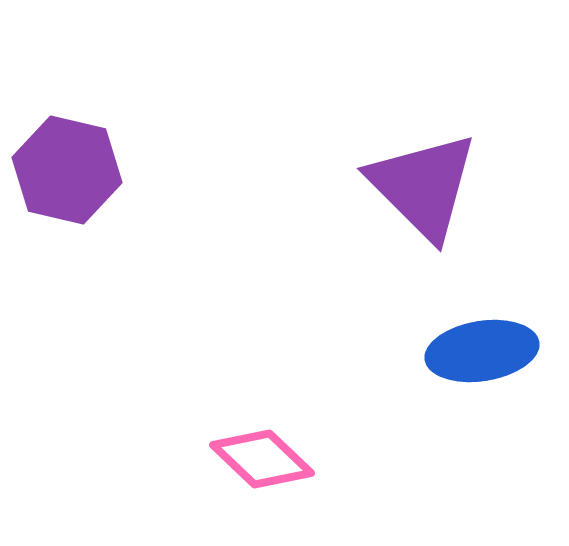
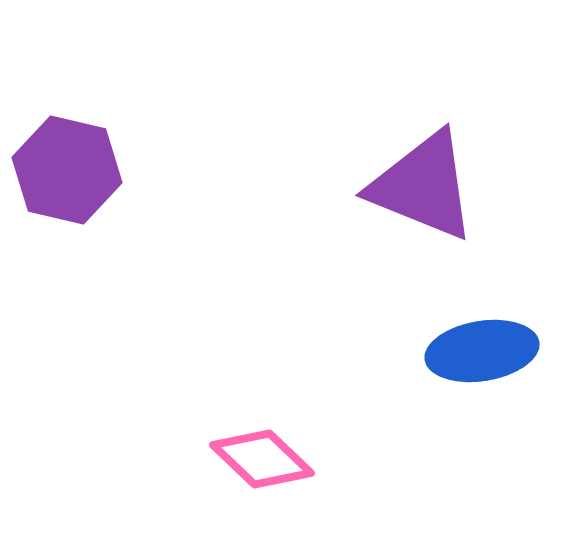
purple triangle: rotated 23 degrees counterclockwise
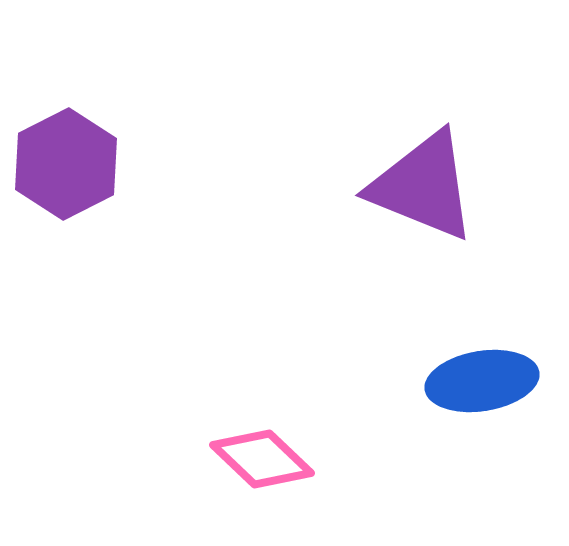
purple hexagon: moved 1 px left, 6 px up; rotated 20 degrees clockwise
blue ellipse: moved 30 px down
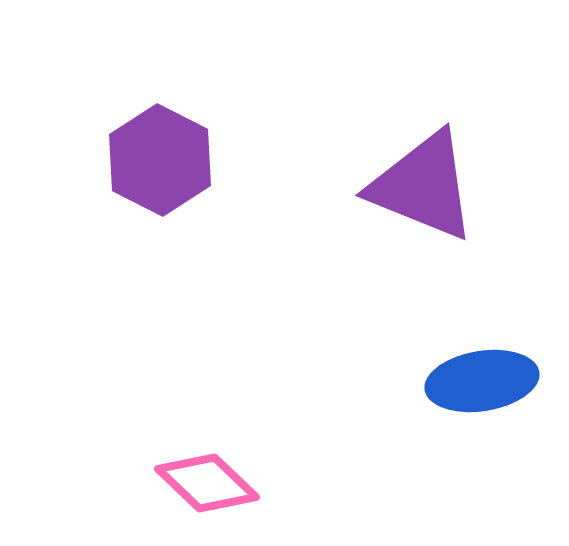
purple hexagon: moved 94 px right, 4 px up; rotated 6 degrees counterclockwise
pink diamond: moved 55 px left, 24 px down
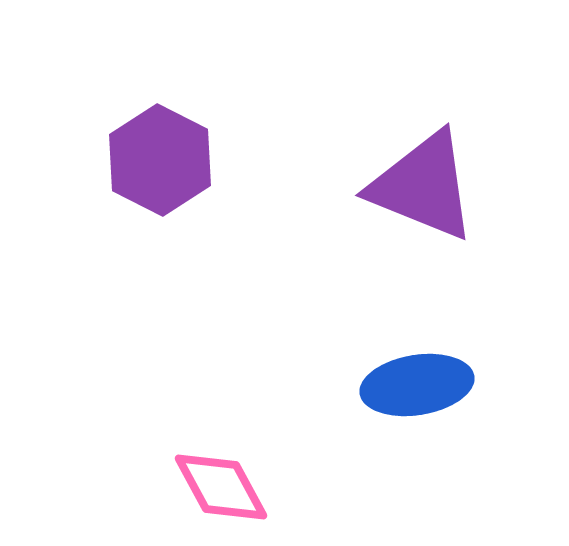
blue ellipse: moved 65 px left, 4 px down
pink diamond: moved 14 px right, 4 px down; rotated 18 degrees clockwise
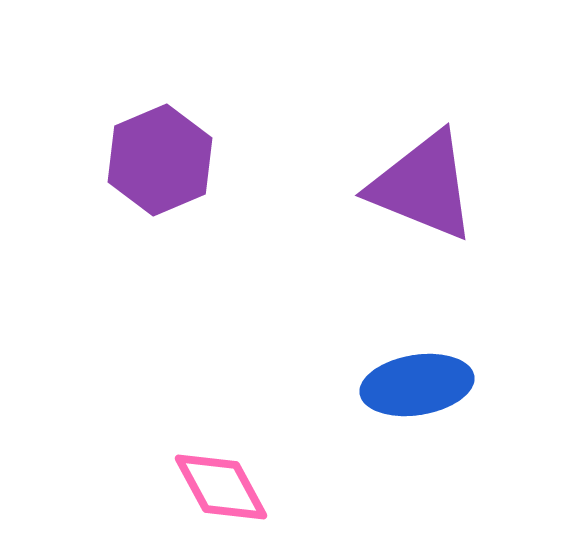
purple hexagon: rotated 10 degrees clockwise
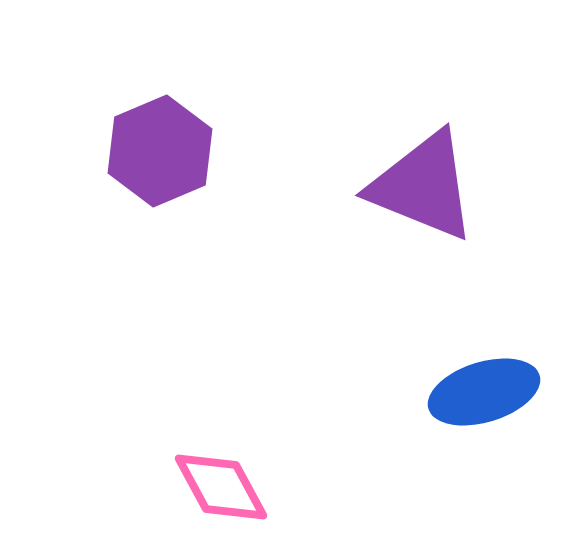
purple hexagon: moved 9 px up
blue ellipse: moved 67 px right, 7 px down; rotated 8 degrees counterclockwise
